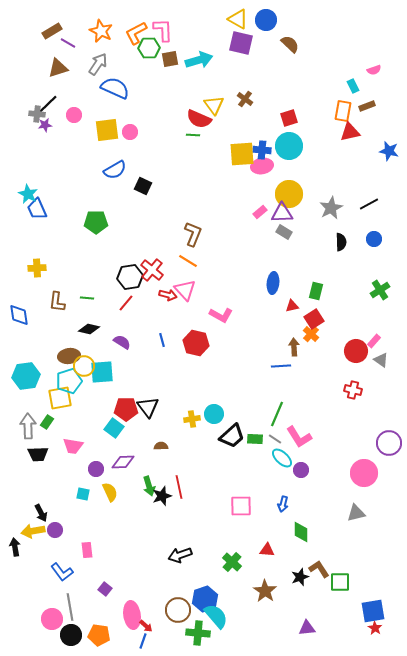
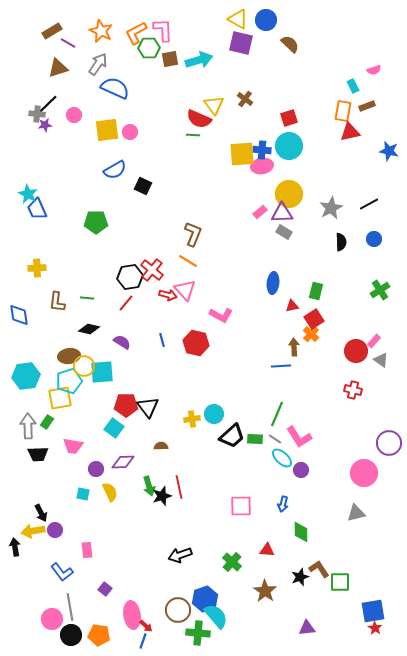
red pentagon at (126, 409): moved 4 px up
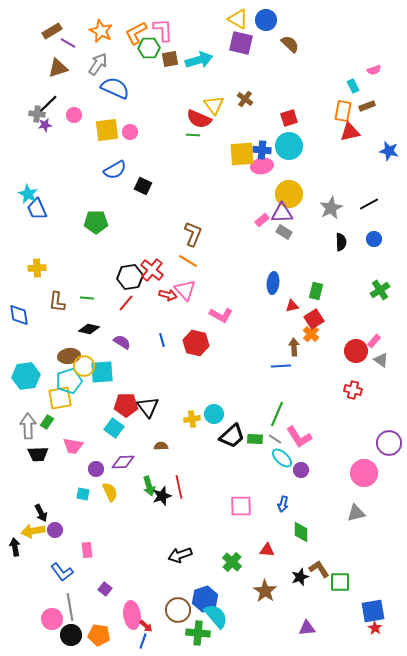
pink rectangle at (260, 212): moved 2 px right, 8 px down
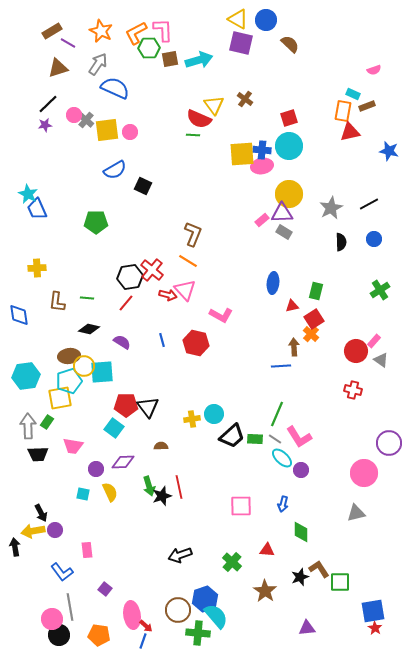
cyan rectangle at (353, 86): moved 8 px down; rotated 40 degrees counterclockwise
gray cross at (37, 114): moved 49 px right, 6 px down; rotated 35 degrees clockwise
black circle at (71, 635): moved 12 px left
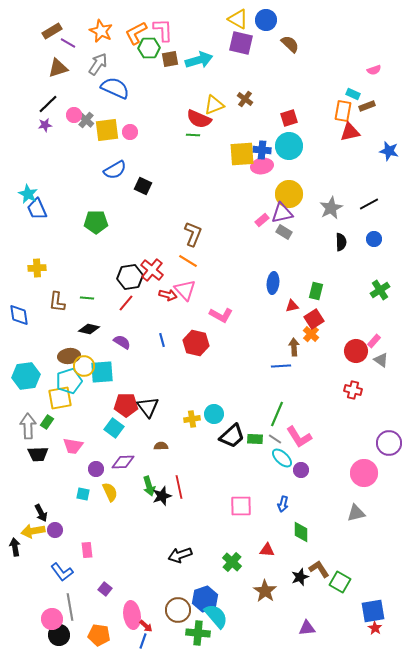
yellow triangle at (214, 105): rotated 45 degrees clockwise
purple triangle at (282, 213): rotated 10 degrees counterclockwise
green square at (340, 582): rotated 30 degrees clockwise
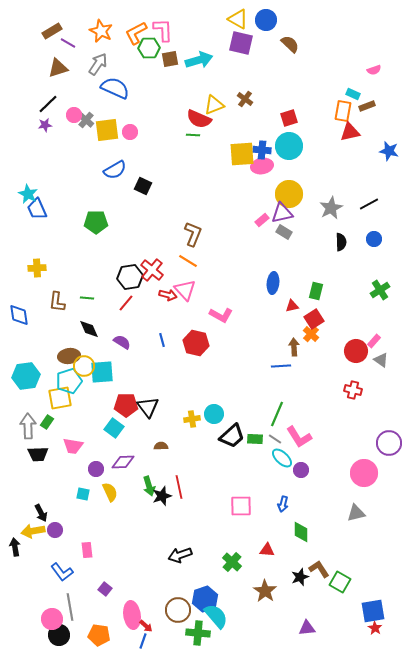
black diamond at (89, 329): rotated 55 degrees clockwise
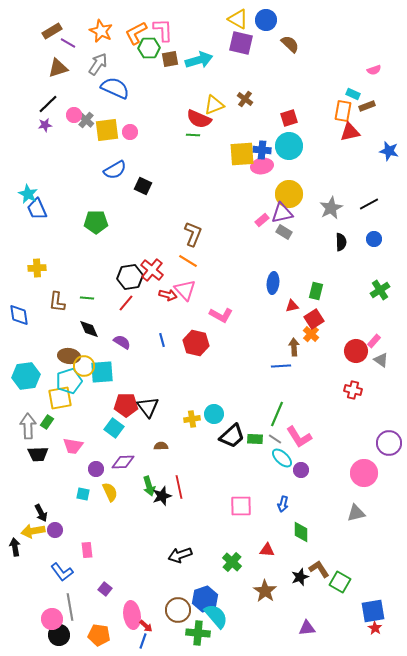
brown ellipse at (69, 356): rotated 15 degrees clockwise
